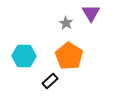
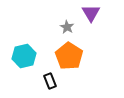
gray star: moved 1 px right, 4 px down
cyan hexagon: rotated 15 degrees counterclockwise
black rectangle: rotated 70 degrees counterclockwise
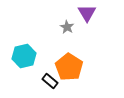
purple triangle: moved 4 px left
orange pentagon: moved 11 px down
black rectangle: rotated 28 degrees counterclockwise
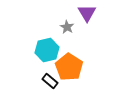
cyan hexagon: moved 23 px right, 6 px up
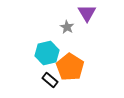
cyan hexagon: moved 3 px down
orange pentagon: moved 1 px right
black rectangle: moved 1 px up
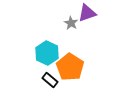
purple triangle: rotated 42 degrees clockwise
gray star: moved 4 px right, 4 px up
cyan hexagon: rotated 20 degrees counterclockwise
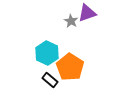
gray star: moved 2 px up
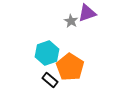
cyan hexagon: rotated 15 degrees clockwise
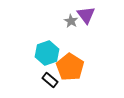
purple triangle: moved 1 px left, 2 px down; rotated 48 degrees counterclockwise
